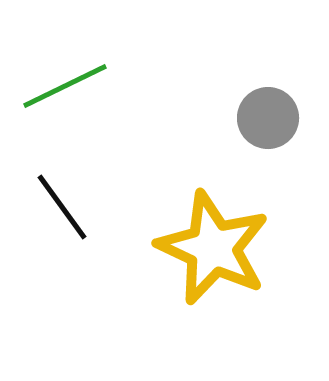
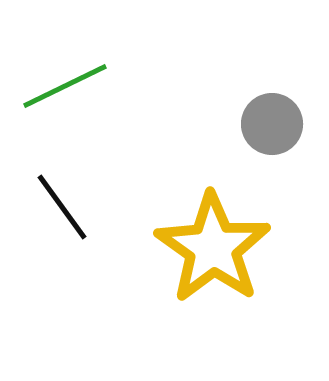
gray circle: moved 4 px right, 6 px down
yellow star: rotated 10 degrees clockwise
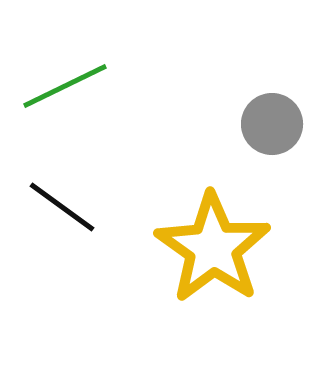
black line: rotated 18 degrees counterclockwise
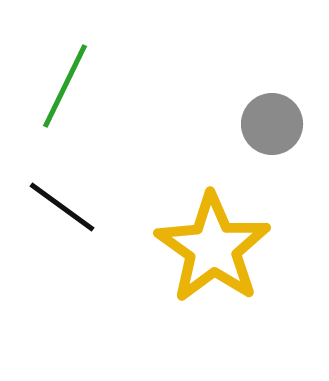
green line: rotated 38 degrees counterclockwise
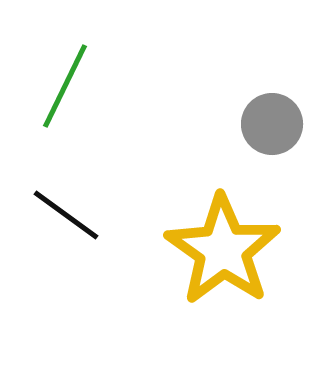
black line: moved 4 px right, 8 px down
yellow star: moved 10 px right, 2 px down
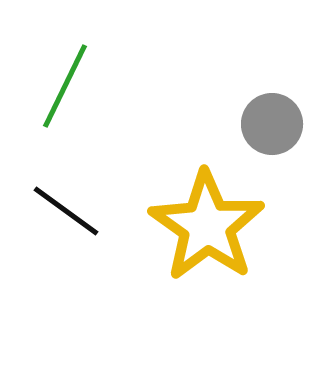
black line: moved 4 px up
yellow star: moved 16 px left, 24 px up
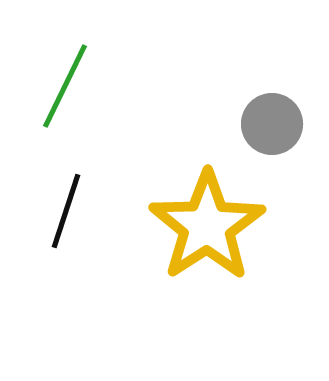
black line: rotated 72 degrees clockwise
yellow star: rotated 4 degrees clockwise
